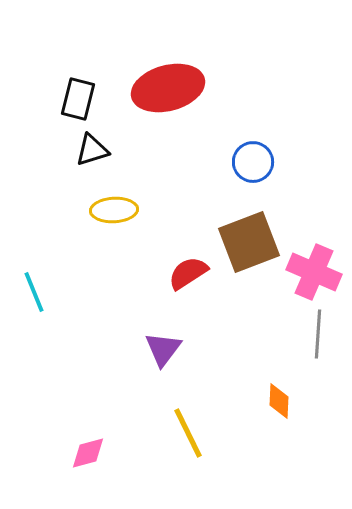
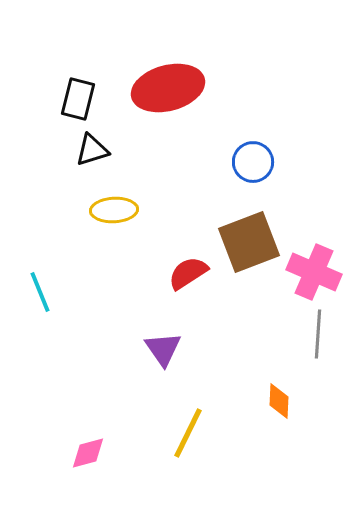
cyan line: moved 6 px right
purple triangle: rotated 12 degrees counterclockwise
yellow line: rotated 52 degrees clockwise
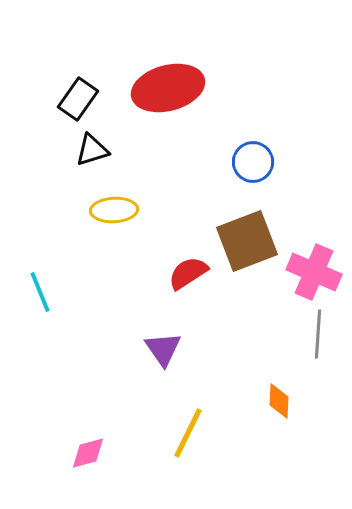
black rectangle: rotated 21 degrees clockwise
brown square: moved 2 px left, 1 px up
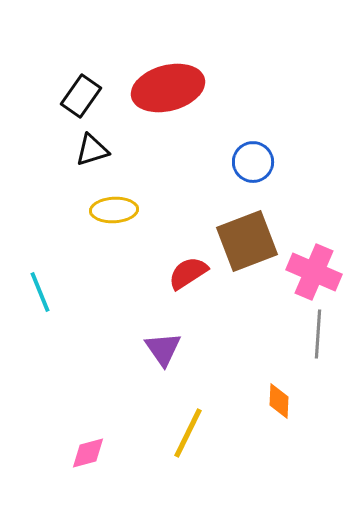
black rectangle: moved 3 px right, 3 px up
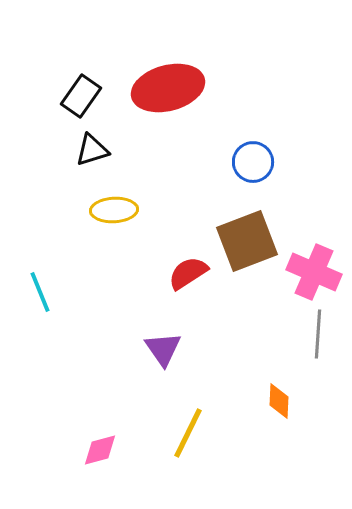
pink diamond: moved 12 px right, 3 px up
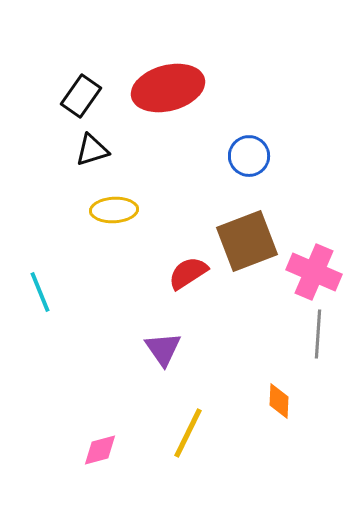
blue circle: moved 4 px left, 6 px up
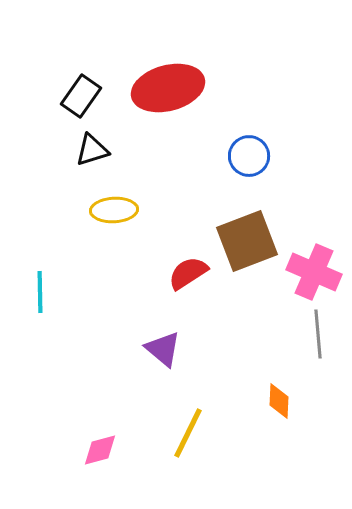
cyan line: rotated 21 degrees clockwise
gray line: rotated 9 degrees counterclockwise
purple triangle: rotated 15 degrees counterclockwise
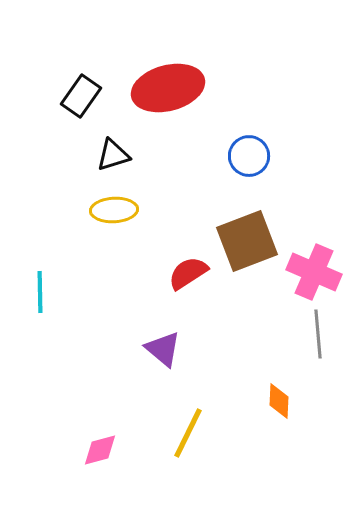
black triangle: moved 21 px right, 5 px down
